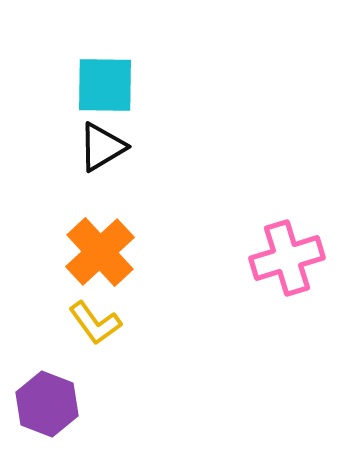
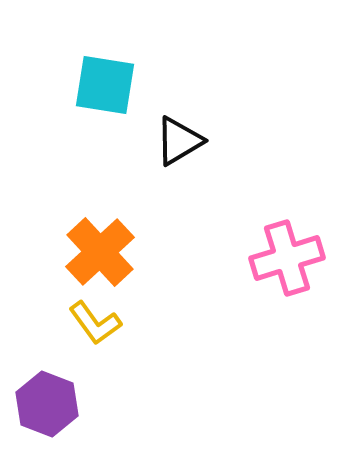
cyan square: rotated 8 degrees clockwise
black triangle: moved 77 px right, 6 px up
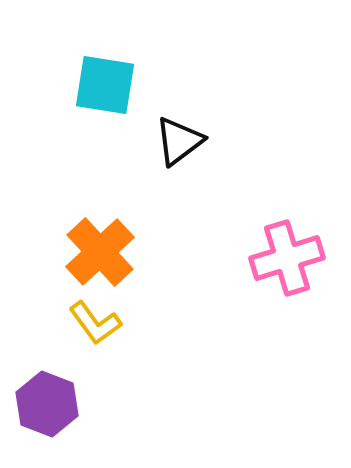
black triangle: rotated 6 degrees counterclockwise
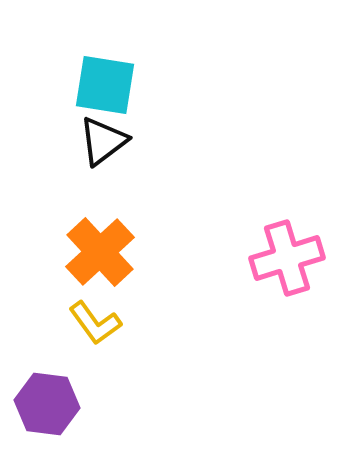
black triangle: moved 76 px left
purple hexagon: rotated 14 degrees counterclockwise
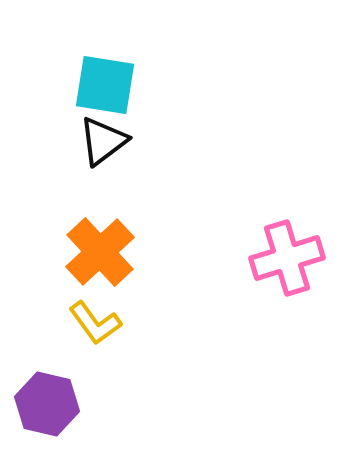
purple hexagon: rotated 6 degrees clockwise
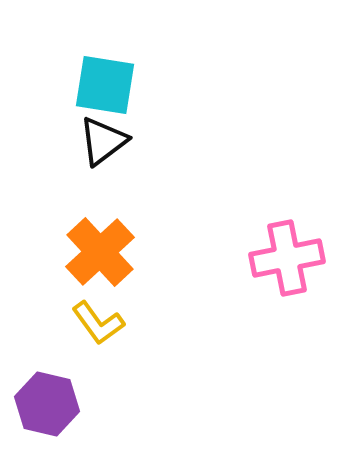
pink cross: rotated 6 degrees clockwise
yellow L-shape: moved 3 px right
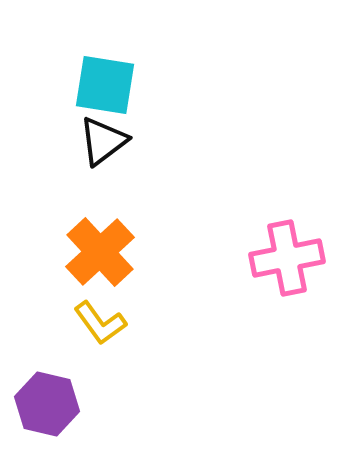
yellow L-shape: moved 2 px right
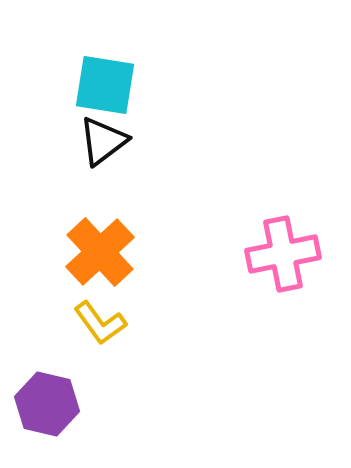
pink cross: moved 4 px left, 4 px up
